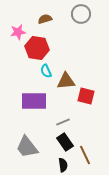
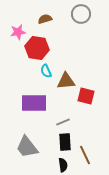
purple rectangle: moved 2 px down
black rectangle: rotated 30 degrees clockwise
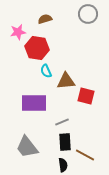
gray circle: moved 7 px right
gray line: moved 1 px left
brown line: rotated 36 degrees counterclockwise
